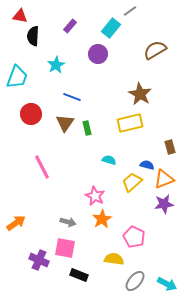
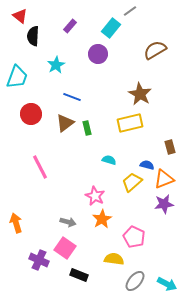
red triangle: rotated 28 degrees clockwise
brown triangle: rotated 18 degrees clockwise
pink line: moved 2 px left
orange arrow: rotated 72 degrees counterclockwise
pink square: rotated 25 degrees clockwise
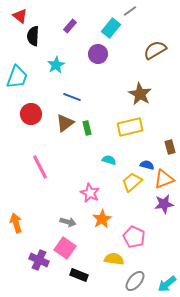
yellow rectangle: moved 4 px down
pink star: moved 5 px left, 3 px up
cyan arrow: rotated 114 degrees clockwise
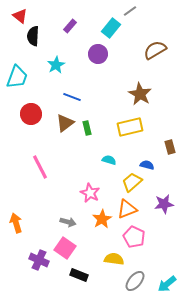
orange triangle: moved 37 px left, 30 px down
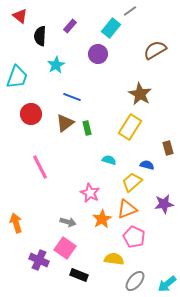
black semicircle: moved 7 px right
yellow rectangle: rotated 45 degrees counterclockwise
brown rectangle: moved 2 px left, 1 px down
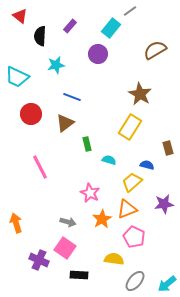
cyan star: rotated 18 degrees clockwise
cyan trapezoid: rotated 95 degrees clockwise
green rectangle: moved 16 px down
black rectangle: rotated 18 degrees counterclockwise
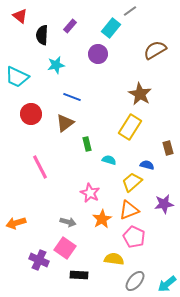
black semicircle: moved 2 px right, 1 px up
orange triangle: moved 2 px right, 1 px down
orange arrow: rotated 90 degrees counterclockwise
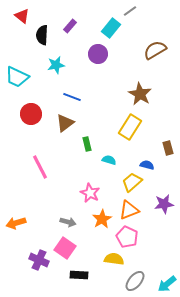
red triangle: moved 2 px right
pink pentagon: moved 7 px left
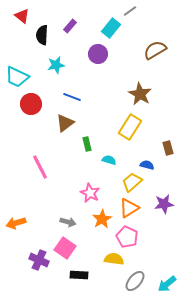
red circle: moved 10 px up
orange triangle: moved 2 px up; rotated 10 degrees counterclockwise
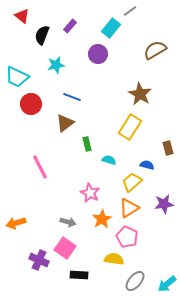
black semicircle: rotated 18 degrees clockwise
